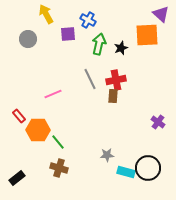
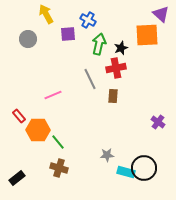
red cross: moved 12 px up
pink line: moved 1 px down
black circle: moved 4 px left
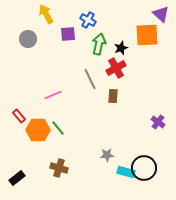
red cross: rotated 18 degrees counterclockwise
green line: moved 14 px up
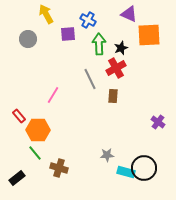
purple triangle: moved 32 px left; rotated 18 degrees counterclockwise
orange square: moved 2 px right
green arrow: rotated 15 degrees counterclockwise
pink line: rotated 36 degrees counterclockwise
green line: moved 23 px left, 25 px down
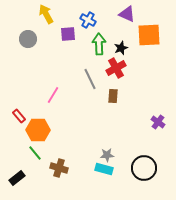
purple triangle: moved 2 px left
cyan rectangle: moved 22 px left, 3 px up
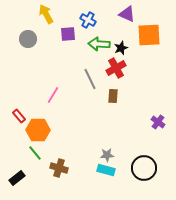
green arrow: rotated 85 degrees counterclockwise
cyan rectangle: moved 2 px right, 1 px down
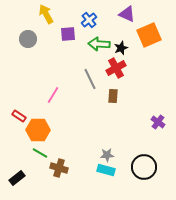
blue cross: moved 1 px right; rotated 21 degrees clockwise
orange square: rotated 20 degrees counterclockwise
red rectangle: rotated 16 degrees counterclockwise
green line: moved 5 px right; rotated 21 degrees counterclockwise
black circle: moved 1 px up
